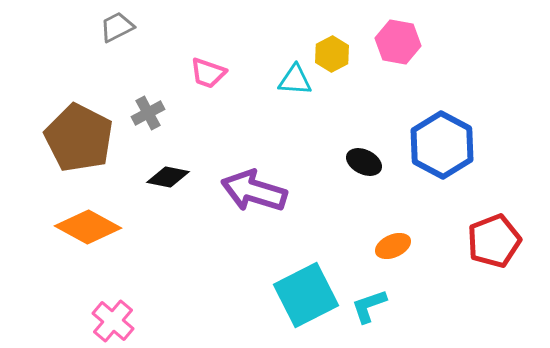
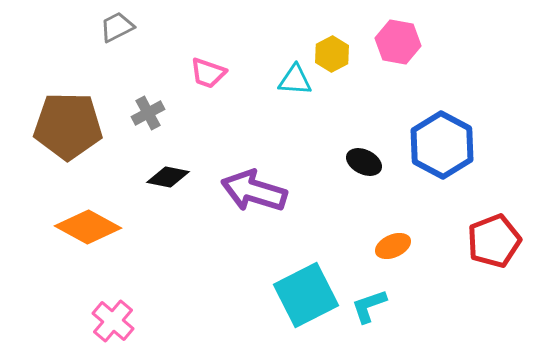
brown pentagon: moved 11 px left, 12 px up; rotated 26 degrees counterclockwise
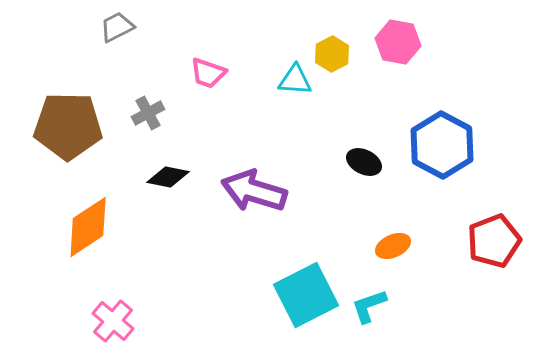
orange diamond: rotated 62 degrees counterclockwise
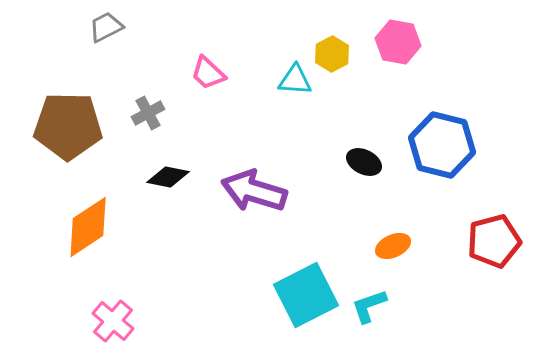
gray trapezoid: moved 11 px left
pink trapezoid: rotated 24 degrees clockwise
blue hexagon: rotated 14 degrees counterclockwise
red pentagon: rotated 6 degrees clockwise
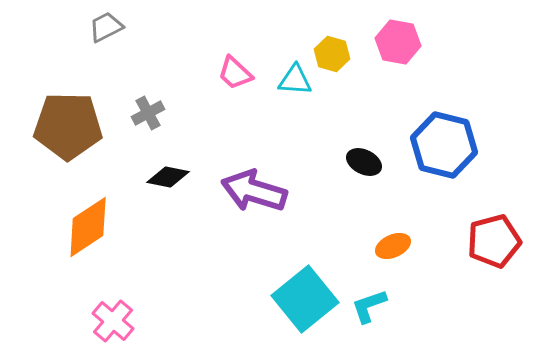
yellow hexagon: rotated 16 degrees counterclockwise
pink trapezoid: moved 27 px right
blue hexagon: moved 2 px right
cyan square: moved 1 px left, 4 px down; rotated 12 degrees counterclockwise
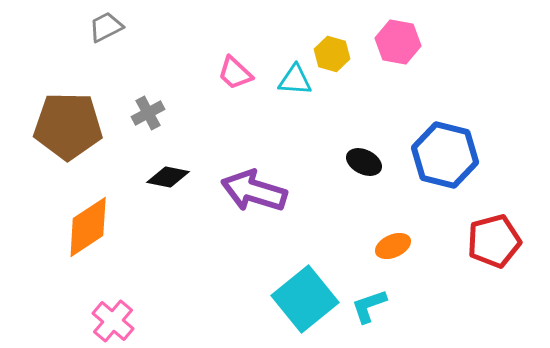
blue hexagon: moved 1 px right, 10 px down
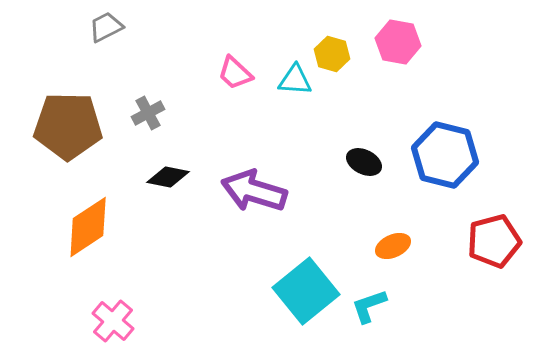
cyan square: moved 1 px right, 8 px up
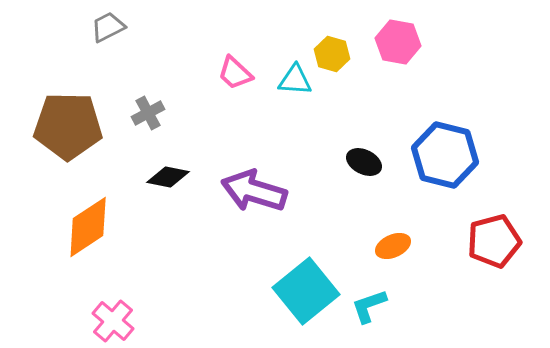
gray trapezoid: moved 2 px right
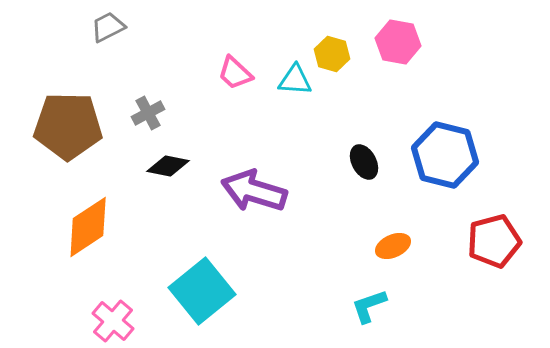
black ellipse: rotated 36 degrees clockwise
black diamond: moved 11 px up
cyan square: moved 104 px left
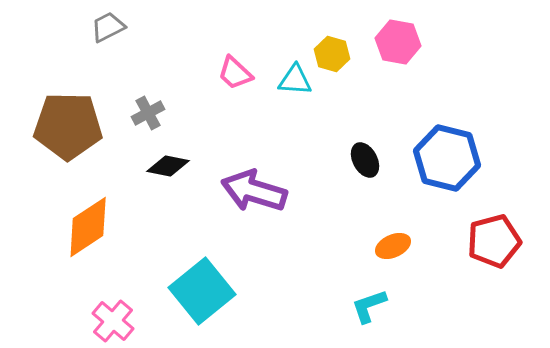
blue hexagon: moved 2 px right, 3 px down
black ellipse: moved 1 px right, 2 px up
